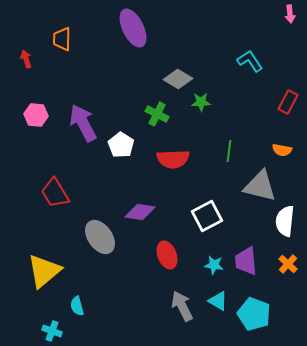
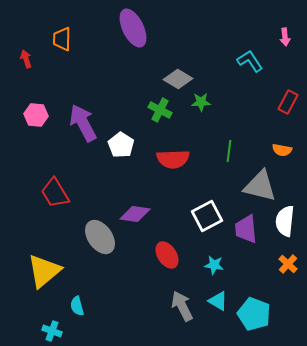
pink arrow: moved 5 px left, 23 px down
green cross: moved 3 px right, 4 px up
purple diamond: moved 5 px left, 2 px down
red ellipse: rotated 12 degrees counterclockwise
purple trapezoid: moved 32 px up
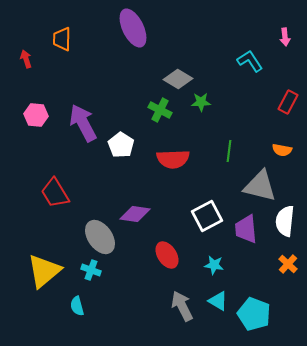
cyan cross: moved 39 px right, 61 px up
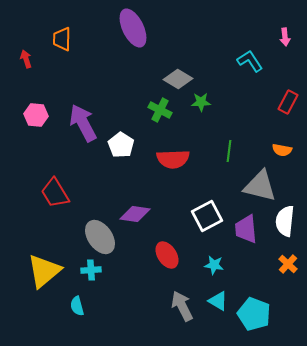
cyan cross: rotated 24 degrees counterclockwise
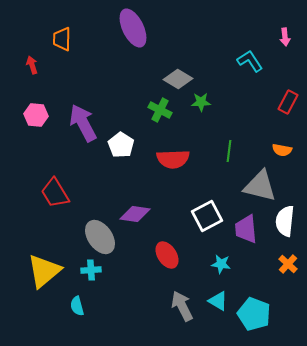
red arrow: moved 6 px right, 6 px down
cyan star: moved 7 px right, 1 px up
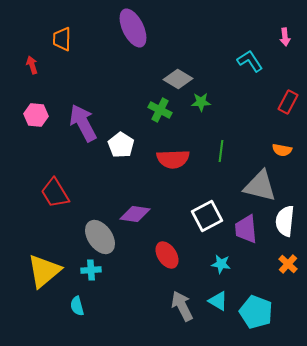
green line: moved 8 px left
cyan pentagon: moved 2 px right, 2 px up
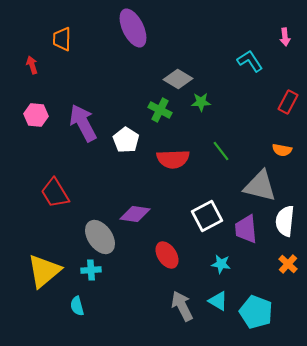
white pentagon: moved 5 px right, 5 px up
green line: rotated 45 degrees counterclockwise
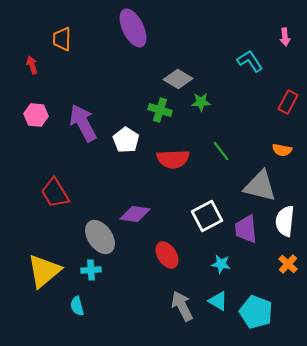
green cross: rotated 10 degrees counterclockwise
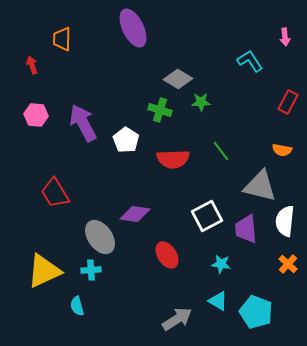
yellow triangle: rotated 15 degrees clockwise
gray arrow: moved 5 px left, 13 px down; rotated 84 degrees clockwise
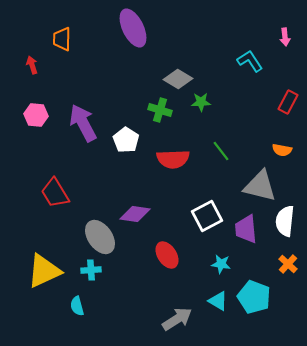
cyan pentagon: moved 2 px left, 15 px up
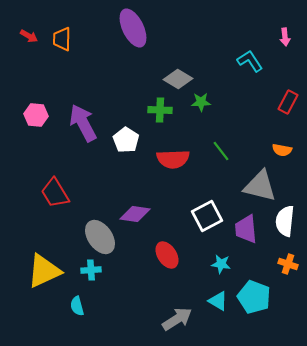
red arrow: moved 3 px left, 29 px up; rotated 138 degrees clockwise
green cross: rotated 15 degrees counterclockwise
orange cross: rotated 24 degrees counterclockwise
